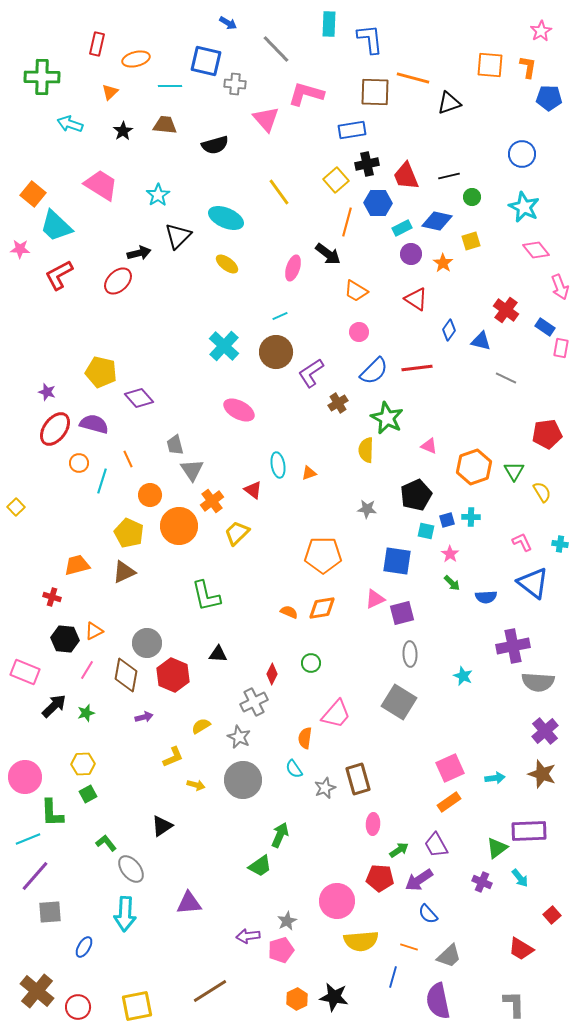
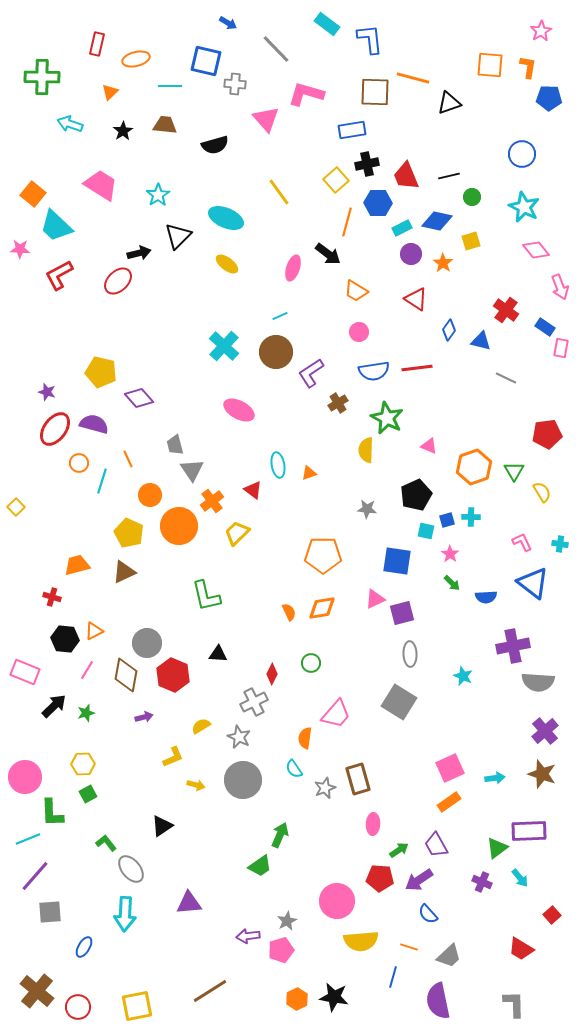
cyan rectangle at (329, 24): moved 2 px left; rotated 55 degrees counterclockwise
blue semicircle at (374, 371): rotated 36 degrees clockwise
orange semicircle at (289, 612): rotated 42 degrees clockwise
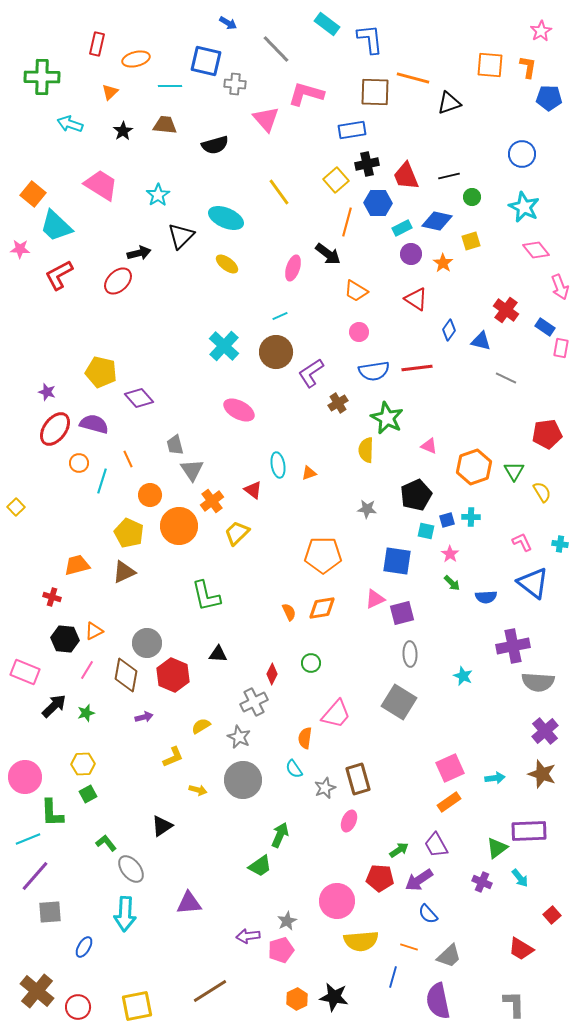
black triangle at (178, 236): moved 3 px right
yellow arrow at (196, 785): moved 2 px right, 5 px down
pink ellipse at (373, 824): moved 24 px left, 3 px up; rotated 20 degrees clockwise
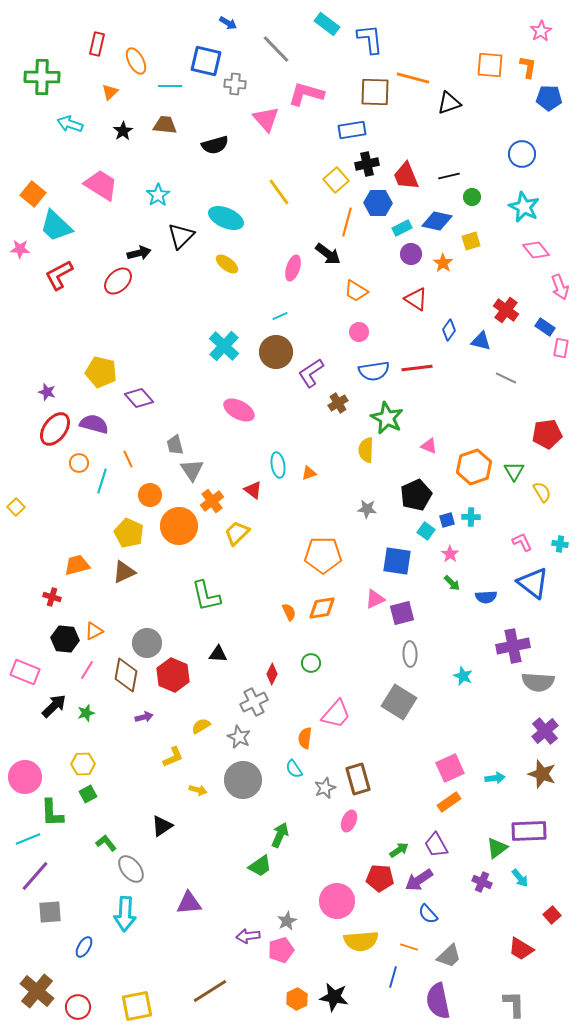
orange ellipse at (136, 59): moved 2 px down; rotated 76 degrees clockwise
cyan square at (426, 531): rotated 24 degrees clockwise
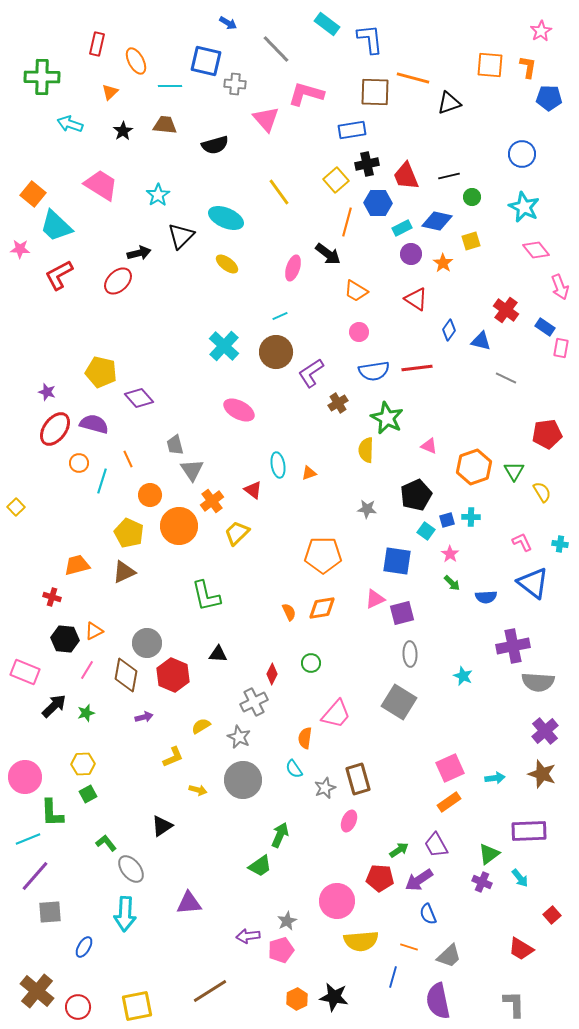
green triangle at (497, 848): moved 8 px left, 6 px down
blue semicircle at (428, 914): rotated 20 degrees clockwise
